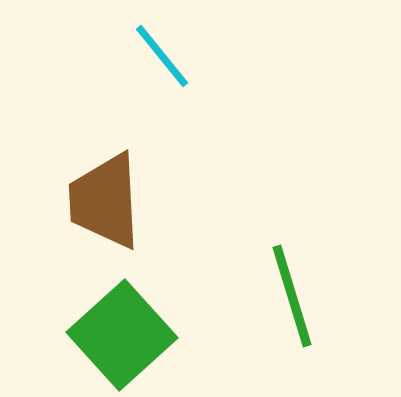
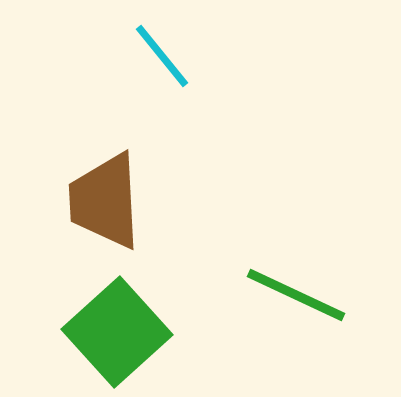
green line: moved 4 px right, 1 px up; rotated 48 degrees counterclockwise
green square: moved 5 px left, 3 px up
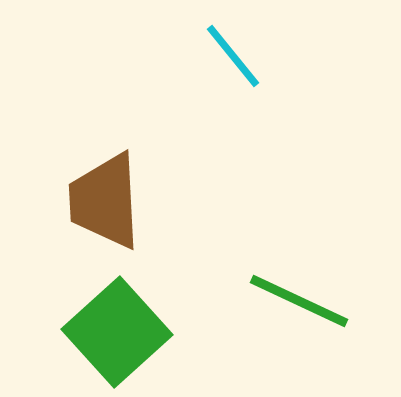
cyan line: moved 71 px right
green line: moved 3 px right, 6 px down
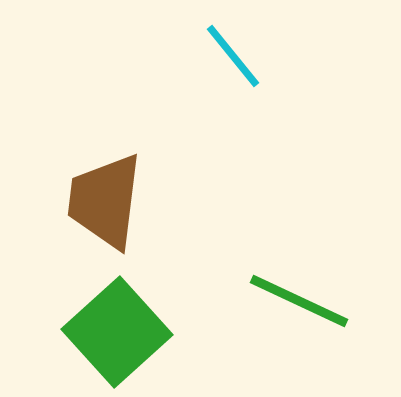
brown trapezoid: rotated 10 degrees clockwise
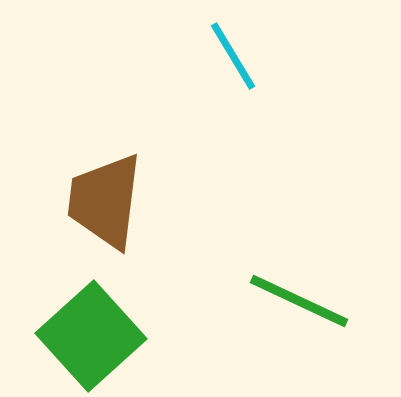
cyan line: rotated 8 degrees clockwise
green square: moved 26 px left, 4 px down
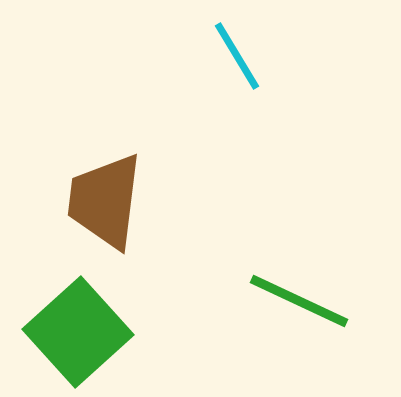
cyan line: moved 4 px right
green square: moved 13 px left, 4 px up
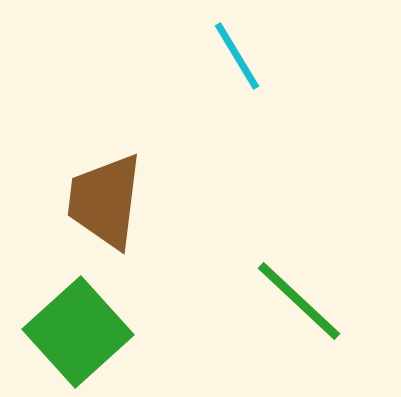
green line: rotated 18 degrees clockwise
